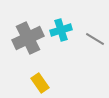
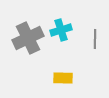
gray line: rotated 60 degrees clockwise
yellow rectangle: moved 23 px right, 5 px up; rotated 54 degrees counterclockwise
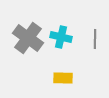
cyan cross: moved 7 px down; rotated 30 degrees clockwise
gray cross: rotated 28 degrees counterclockwise
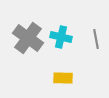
gray line: moved 1 px right; rotated 12 degrees counterclockwise
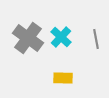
cyan cross: rotated 30 degrees clockwise
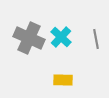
gray cross: moved 1 px right; rotated 12 degrees counterclockwise
yellow rectangle: moved 2 px down
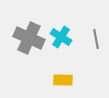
cyan cross: rotated 10 degrees counterclockwise
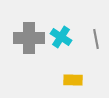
gray cross: rotated 24 degrees counterclockwise
yellow rectangle: moved 10 px right
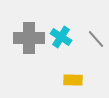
gray line: rotated 30 degrees counterclockwise
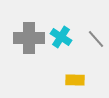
yellow rectangle: moved 2 px right
